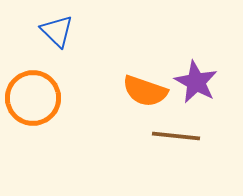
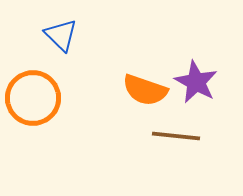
blue triangle: moved 4 px right, 4 px down
orange semicircle: moved 1 px up
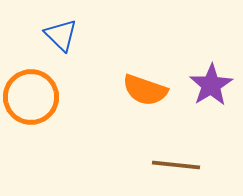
purple star: moved 15 px right, 3 px down; rotated 12 degrees clockwise
orange circle: moved 2 px left, 1 px up
brown line: moved 29 px down
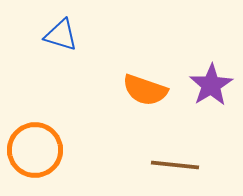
blue triangle: rotated 27 degrees counterclockwise
orange circle: moved 4 px right, 53 px down
brown line: moved 1 px left
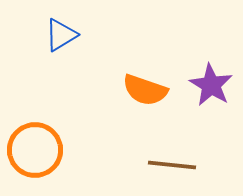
blue triangle: rotated 48 degrees counterclockwise
purple star: rotated 9 degrees counterclockwise
brown line: moved 3 px left
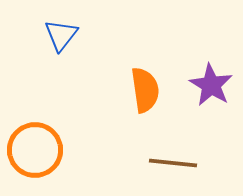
blue triangle: rotated 21 degrees counterclockwise
orange semicircle: rotated 117 degrees counterclockwise
brown line: moved 1 px right, 2 px up
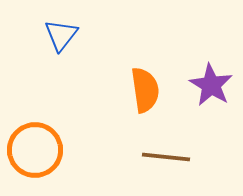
brown line: moved 7 px left, 6 px up
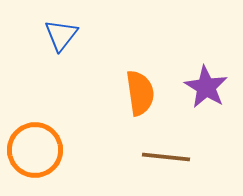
purple star: moved 5 px left, 2 px down
orange semicircle: moved 5 px left, 3 px down
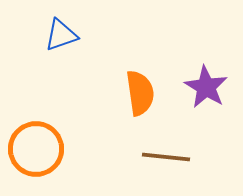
blue triangle: rotated 33 degrees clockwise
orange circle: moved 1 px right, 1 px up
